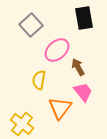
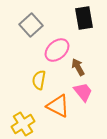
orange triangle: moved 2 px left, 2 px up; rotated 40 degrees counterclockwise
yellow cross: moved 1 px right; rotated 20 degrees clockwise
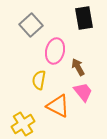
pink ellipse: moved 2 px left, 1 px down; rotated 35 degrees counterclockwise
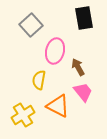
yellow cross: moved 9 px up
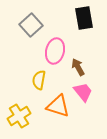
orange triangle: rotated 10 degrees counterclockwise
yellow cross: moved 4 px left, 1 px down
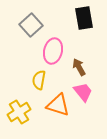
pink ellipse: moved 2 px left
brown arrow: moved 1 px right
orange triangle: moved 1 px up
yellow cross: moved 4 px up
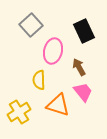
black rectangle: moved 13 px down; rotated 15 degrees counterclockwise
yellow semicircle: rotated 12 degrees counterclockwise
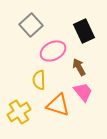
pink ellipse: rotated 50 degrees clockwise
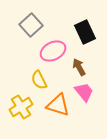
black rectangle: moved 1 px right, 1 px down
yellow semicircle: rotated 24 degrees counterclockwise
pink trapezoid: moved 1 px right
yellow cross: moved 2 px right, 5 px up
